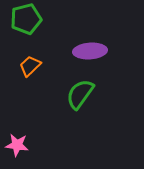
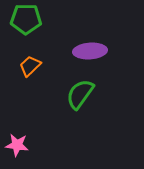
green pentagon: rotated 16 degrees clockwise
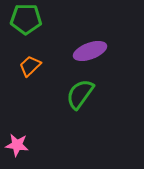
purple ellipse: rotated 16 degrees counterclockwise
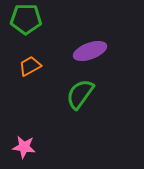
orange trapezoid: rotated 15 degrees clockwise
pink star: moved 7 px right, 2 px down
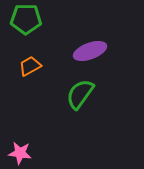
pink star: moved 4 px left, 6 px down
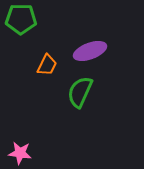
green pentagon: moved 5 px left
orange trapezoid: moved 17 px right, 1 px up; rotated 145 degrees clockwise
green semicircle: moved 2 px up; rotated 12 degrees counterclockwise
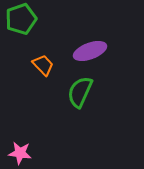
green pentagon: rotated 20 degrees counterclockwise
orange trapezoid: moved 4 px left; rotated 70 degrees counterclockwise
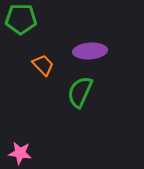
green pentagon: rotated 20 degrees clockwise
purple ellipse: rotated 16 degrees clockwise
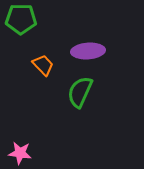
purple ellipse: moved 2 px left
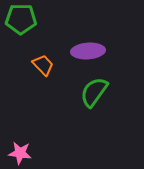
green semicircle: moved 14 px right; rotated 12 degrees clockwise
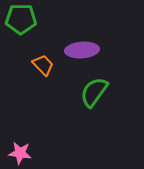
purple ellipse: moved 6 px left, 1 px up
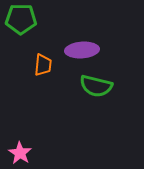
orange trapezoid: rotated 50 degrees clockwise
green semicircle: moved 2 px right, 6 px up; rotated 112 degrees counterclockwise
pink star: rotated 25 degrees clockwise
